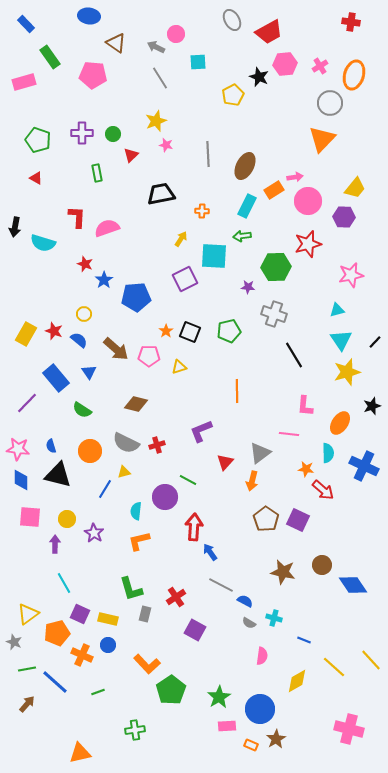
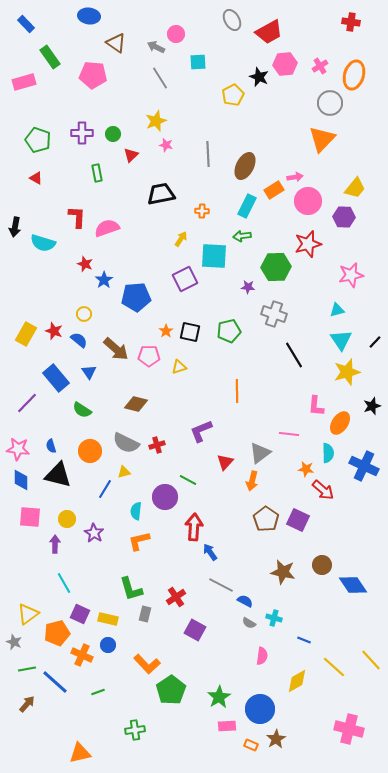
black square at (190, 332): rotated 10 degrees counterclockwise
pink L-shape at (305, 406): moved 11 px right
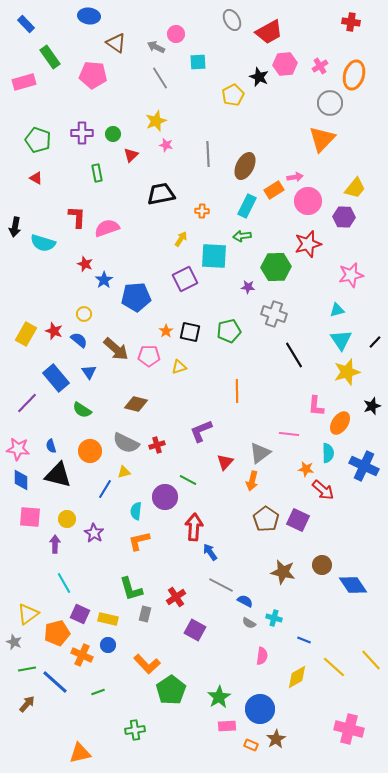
yellow diamond at (297, 681): moved 4 px up
